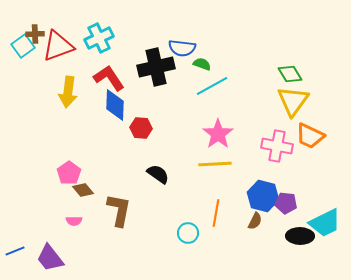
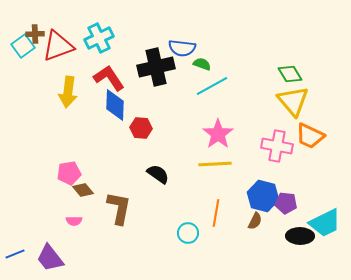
yellow triangle: rotated 16 degrees counterclockwise
pink pentagon: rotated 25 degrees clockwise
brown L-shape: moved 2 px up
blue line: moved 3 px down
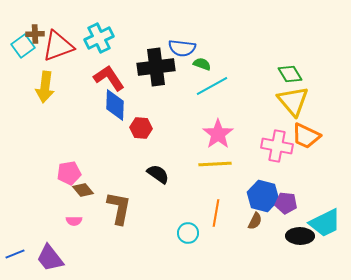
black cross: rotated 6 degrees clockwise
yellow arrow: moved 23 px left, 5 px up
orange trapezoid: moved 4 px left
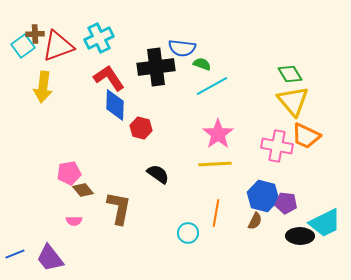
yellow arrow: moved 2 px left
red hexagon: rotated 10 degrees clockwise
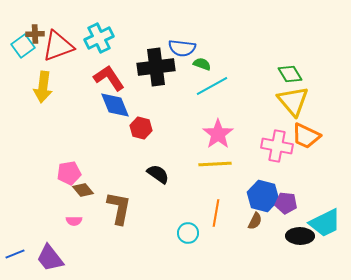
blue diamond: rotated 24 degrees counterclockwise
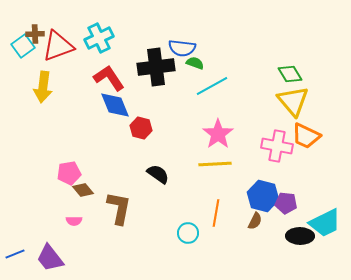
green semicircle: moved 7 px left, 1 px up
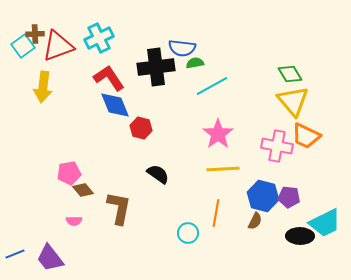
green semicircle: rotated 30 degrees counterclockwise
yellow line: moved 8 px right, 5 px down
purple pentagon: moved 3 px right, 6 px up
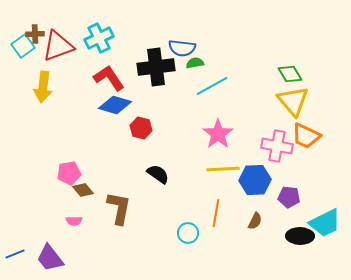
blue diamond: rotated 52 degrees counterclockwise
blue hexagon: moved 8 px left, 16 px up; rotated 16 degrees counterclockwise
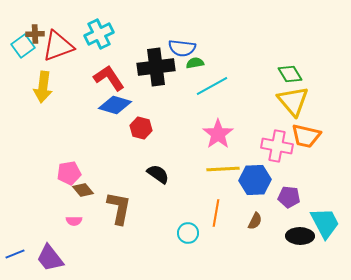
cyan cross: moved 4 px up
orange trapezoid: rotated 12 degrees counterclockwise
cyan trapezoid: rotated 92 degrees counterclockwise
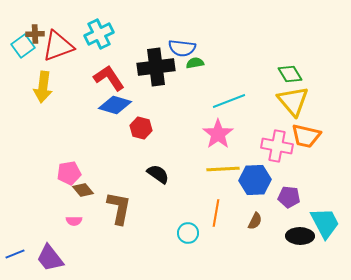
cyan line: moved 17 px right, 15 px down; rotated 8 degrees clockwise
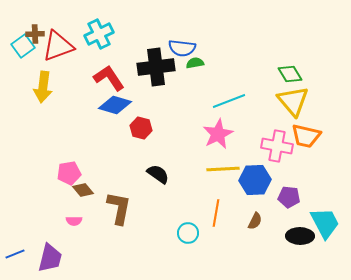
pink star: rotated 8 degrees clockwise
purple trapezoid: rotated 128 degrees counterclockwise
